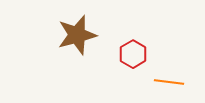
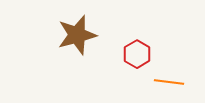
red hexagon: moved 4 px right
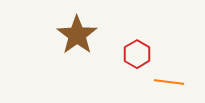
brown star: rotated 21 degrees counterclockwise
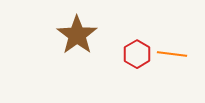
orange line: moved 3 px right, 28 px up
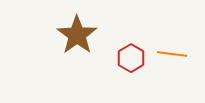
red hexagon: moved 6 px left, 4 px down
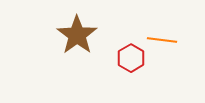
orange line: moved 10 px left, 14 px up
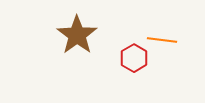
red hexagon: moved 3 px right
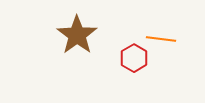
orange line: moved 1 px left, 1 px up
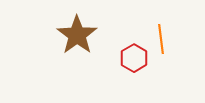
orange line: rotated 76 degrees clockwise
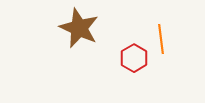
brown star: moved 2 px right, 7 px up; rotated 12 degrees counterclockwise
